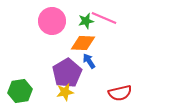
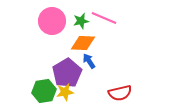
green star: moved 5 px left
green hexagon: moved 24 px right
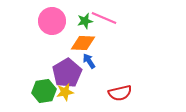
green star: moved 4 px right
